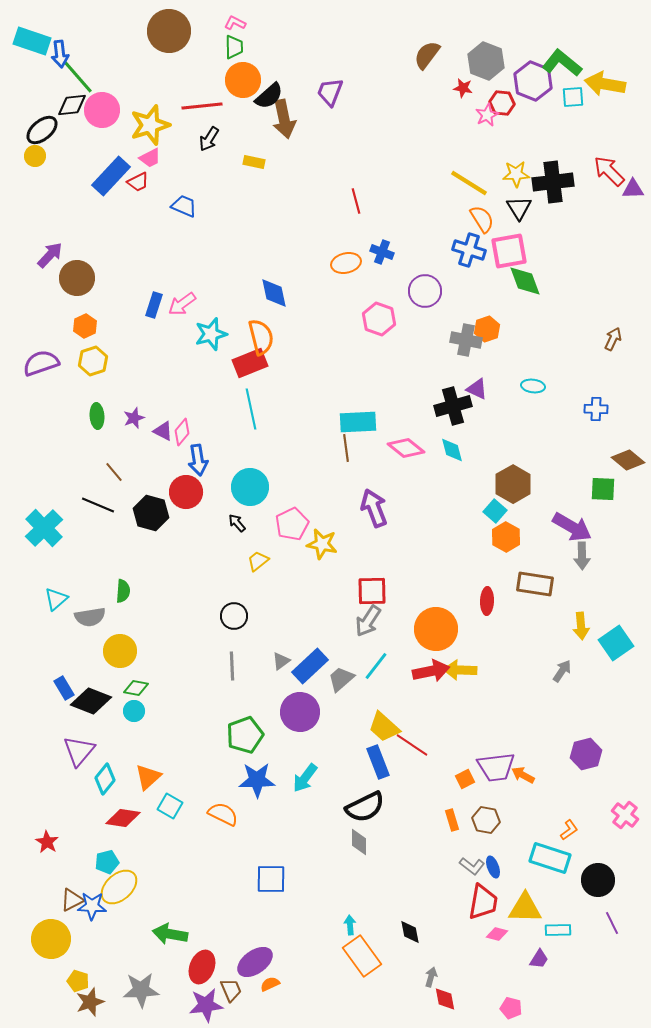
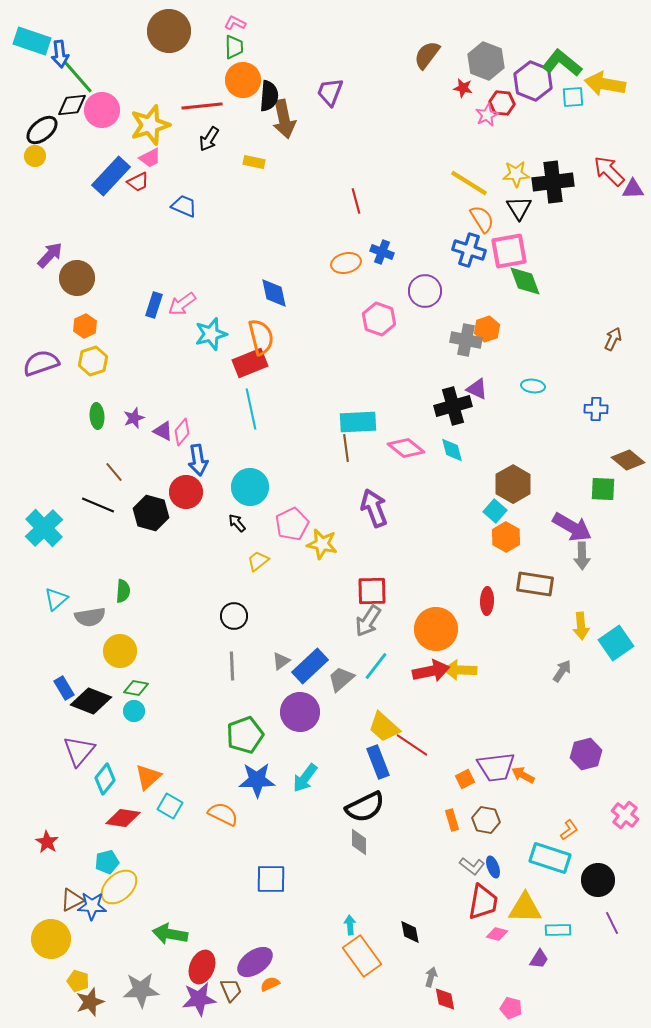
black semicircle at (269, 96): rotated 44 degrees counterclockwise
purple star at (206, 1005): moved 7 px left, 6 px up
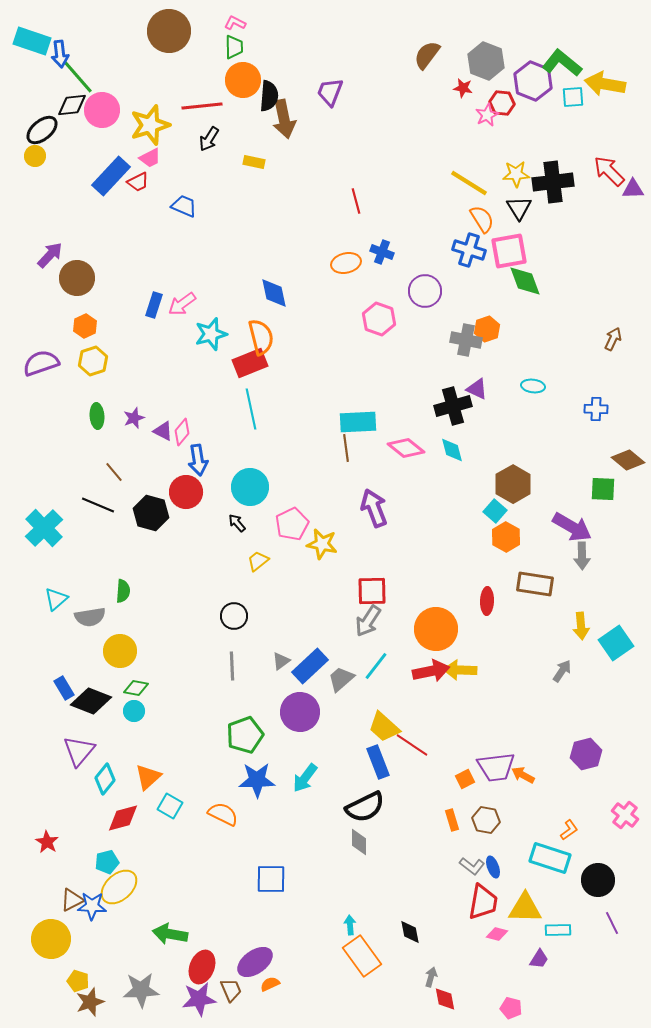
red diamond at (123, 818): rotated 24 degrees counterclockwise
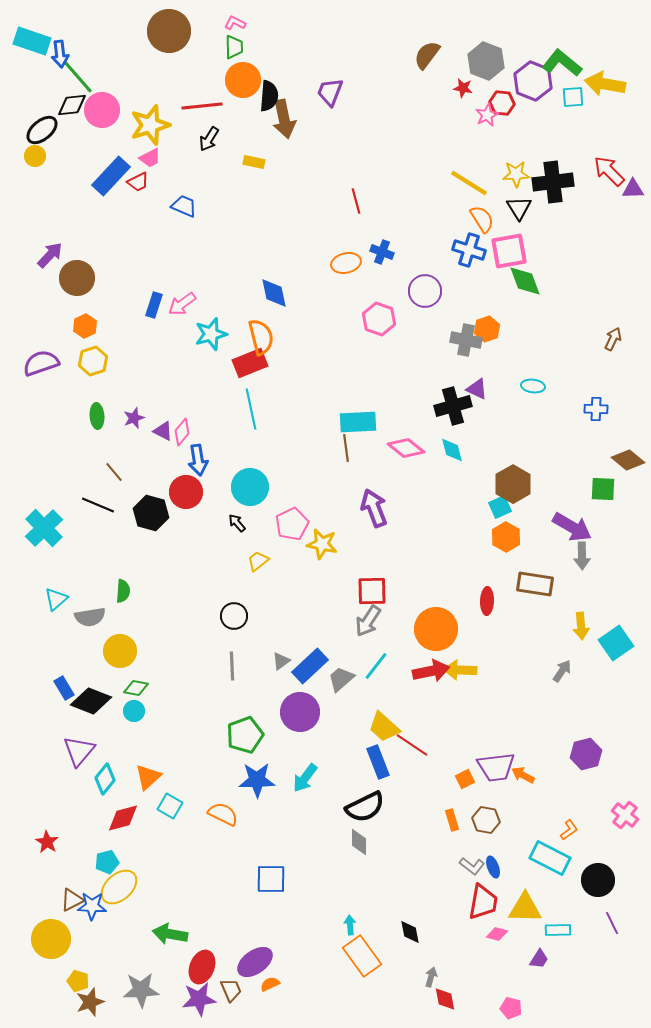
cyan square at (495, 511): moved 5 px right, 4 px up; rotated 25 degrees clockwise
cyan rectangle at (550, 858): rotated 9 degrees clockwise
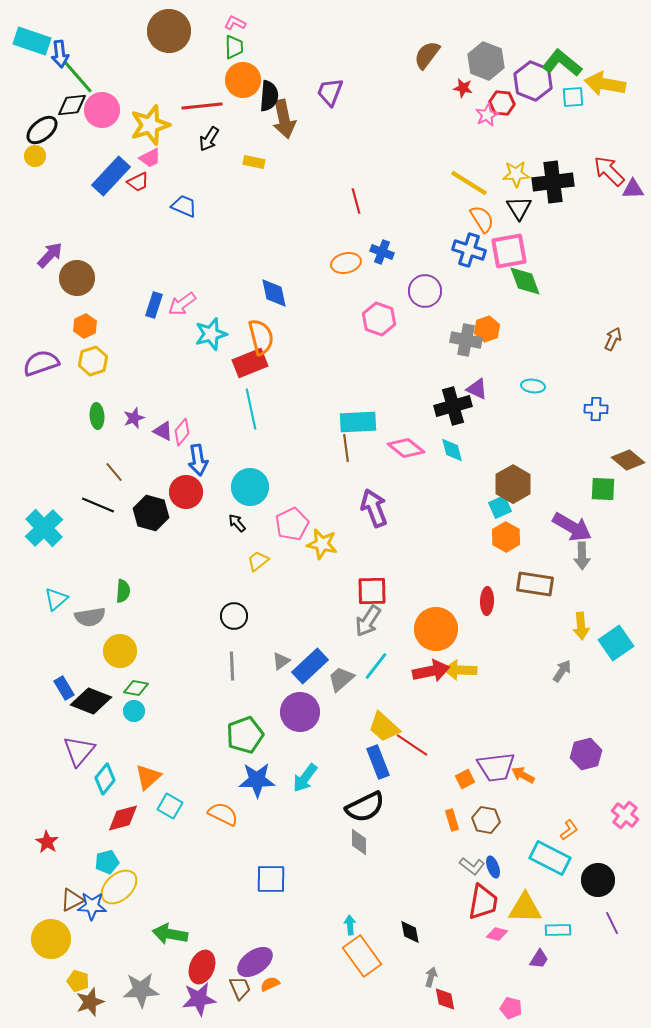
brown trapezoid at (231, 990): moved 9 px right, 2 px up
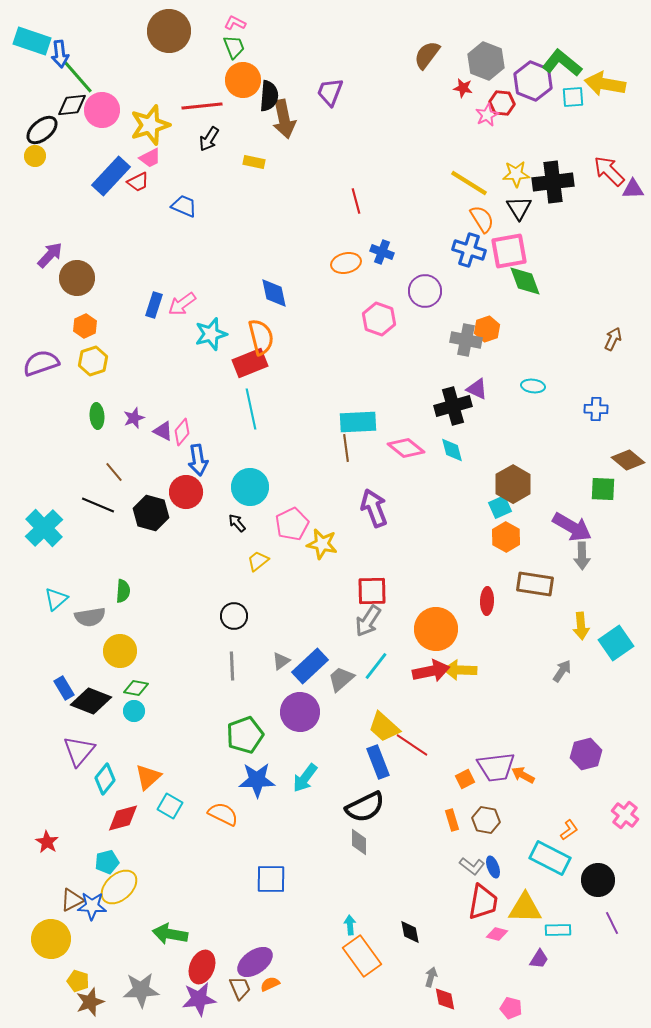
green trapezoid at (234, 47): rotated 20 degrees counterclockwise
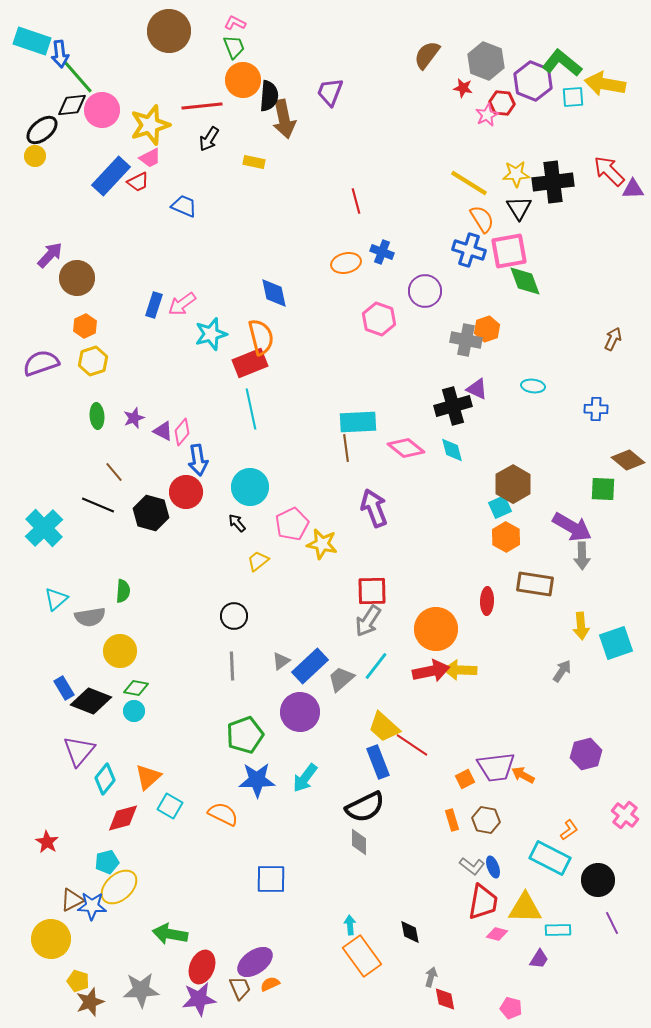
cyan square at (616, 643): rotated 16 degrees clockwise
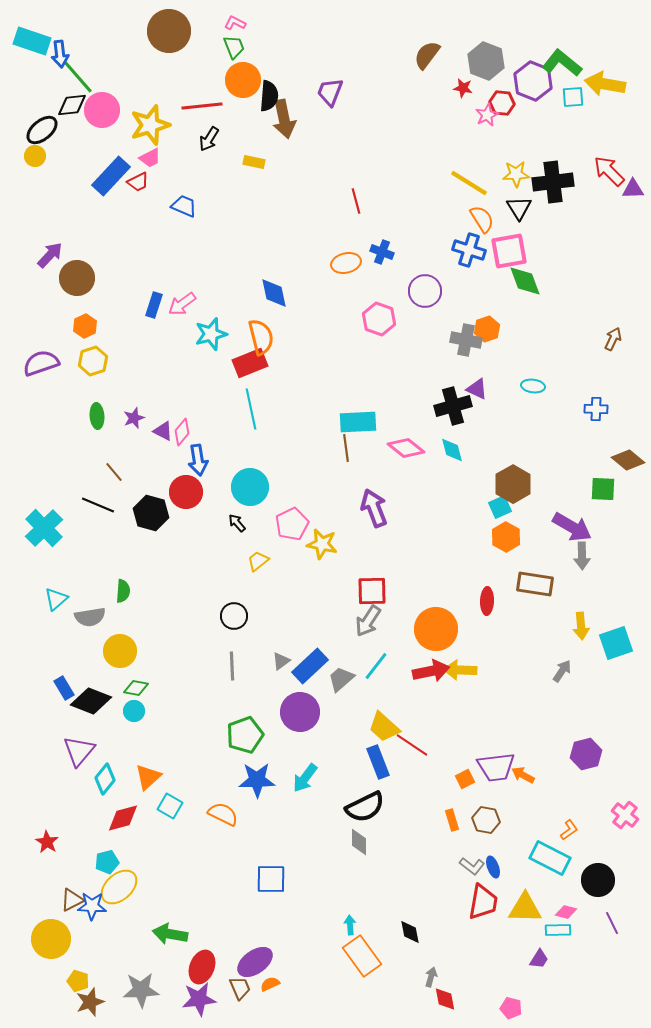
pink diamond at (497, 934): moved 69 px right, 22 px up
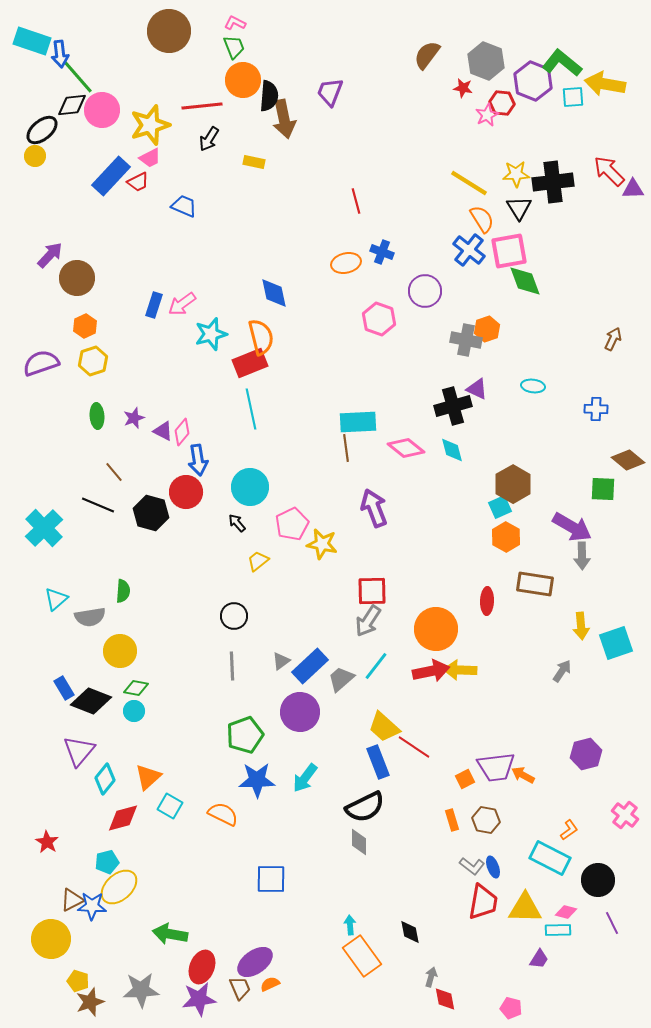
blue cross at (469, 250): rotated 20 degrees clockwise
red line at (412, 745): moved 2 px right, 2 px down
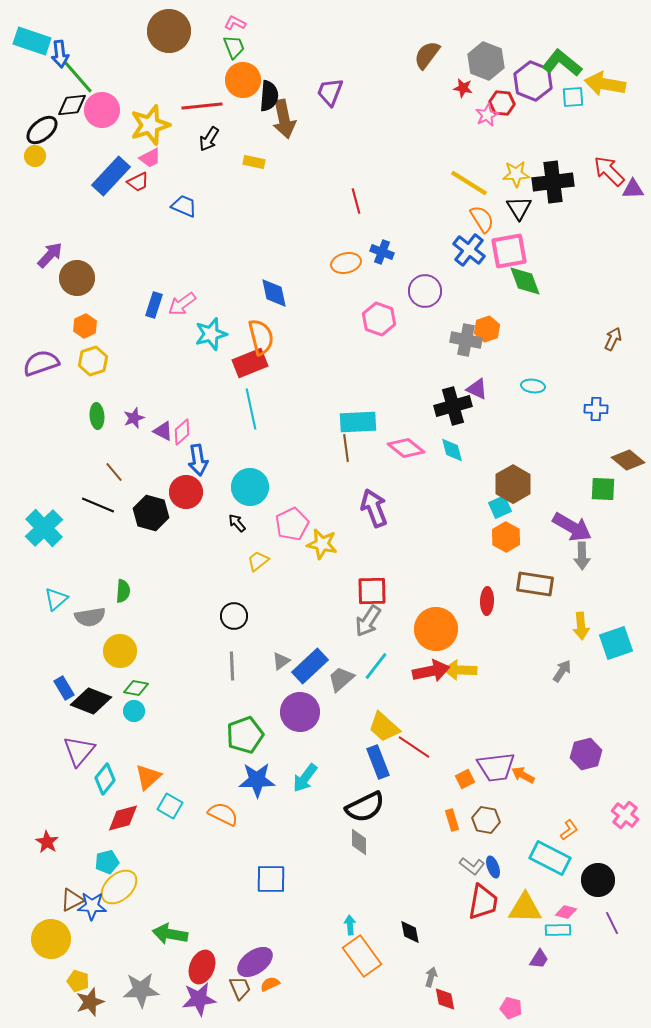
pink diamond at (182, 432): rotated 8 degrees clockwise
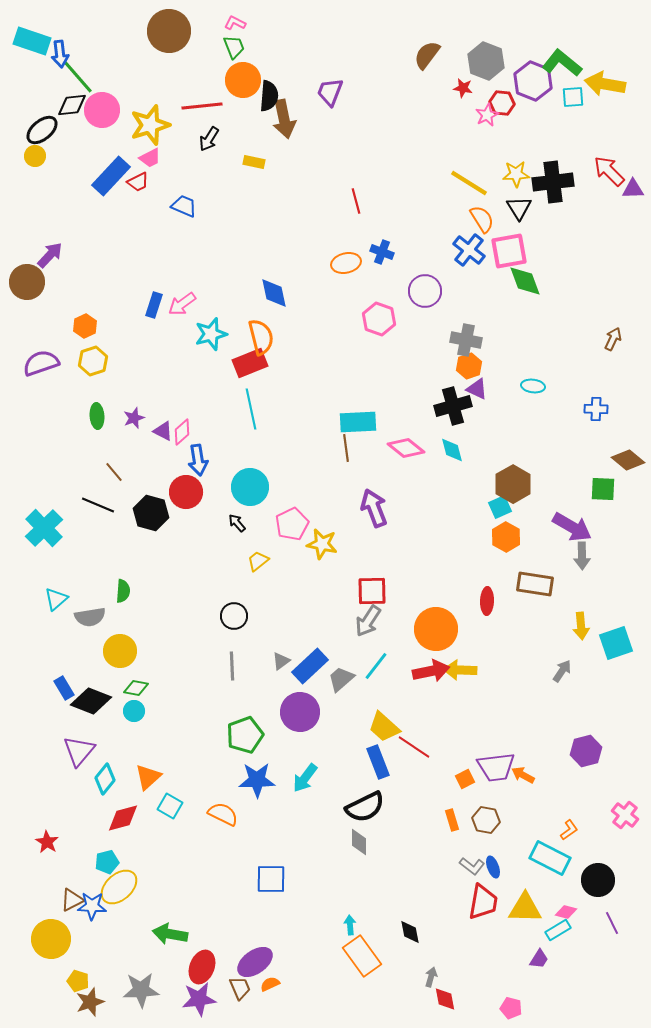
brown circle at (77, 278): moved 50 px left, 4 px down
orange hexagon at (487, 329): moved 18 px left, 37 px down
purple hexagon at (586, 754): moved 3 px up
cyan rectangle at (558, 930): rotated 30 degrees counterclockwise
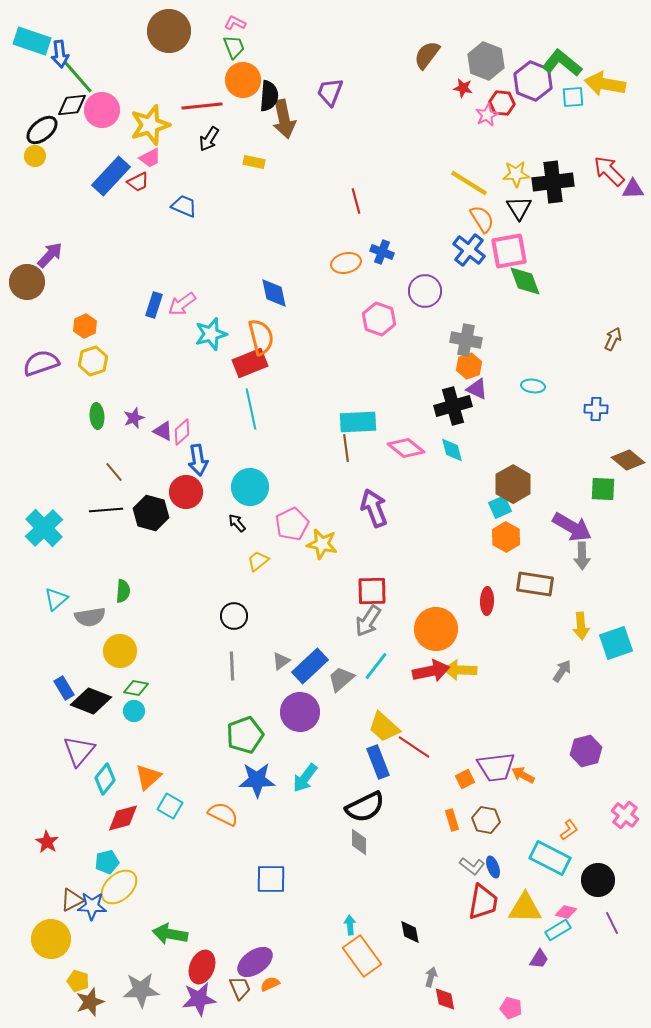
black line at (98, 505): moved 8 px right, 5 px down; rotated 28 degrees counterclockwise
